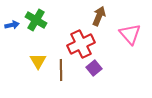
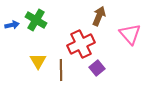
purple square: moved 3 px right
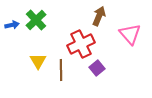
green cross: rotated 15 degrees clockwise
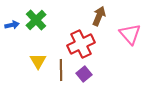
purple square: moved 13 px left, 6 px down
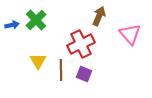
purple square: rotated 28 degrees counterclockwise
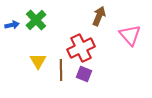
pink triangle: moved 1 px down
red cross: moved 4 px down
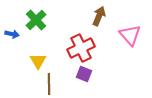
blue arrow: moved 9 px down; rotated 24 degrees clockwise
brown line: moved 12 px left, 14 px down
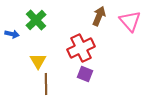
pink triangle: moved 14 px up
purple square: moved 1 px right
brown line: moved 3 px left
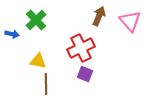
yellow triangle: rotated 48 degrees counterclockwise
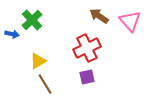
brown arrow: rotated 78 degrees counterclockwise
green cross: moved 4 px left
red cross: moved 6 px right
yellow triangle: rotated 42 degrees counterclockwise
purple square: moved 2 px right, 3 px down; rotated 35 degrees counterclockwise
brown line: moved 1 px left; rotated 30 degrees counterclockwise
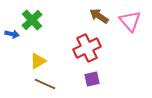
purple square: moved 5 px right, 2 px down
brown line: rotated 35 degrees counterclockwise
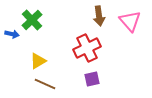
brown arrow: rotated 132 degrees counterclockwise
